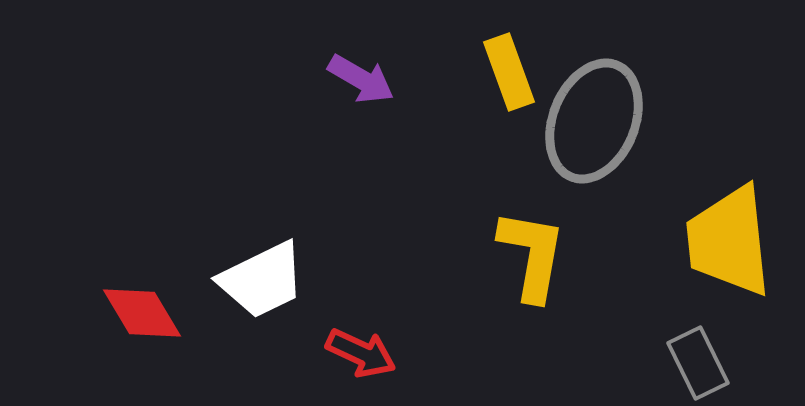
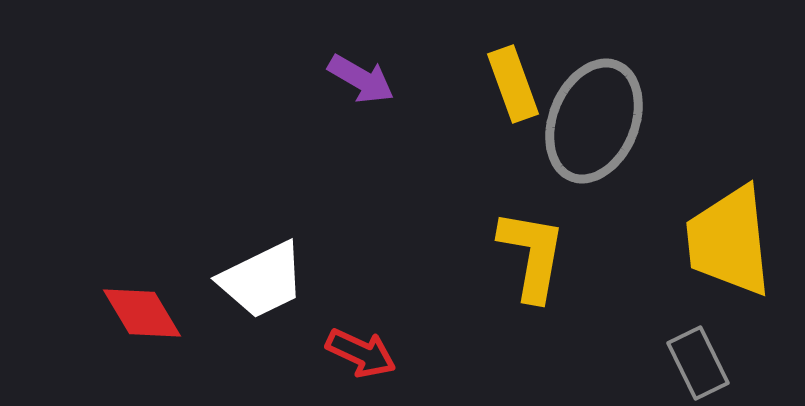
yellow rectangle: moved 4 px right, 12 px down
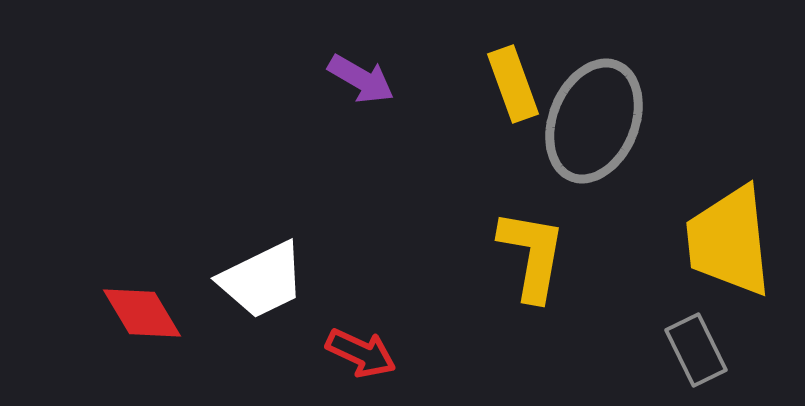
gray rectangle: moved 2 px left, 13 px up
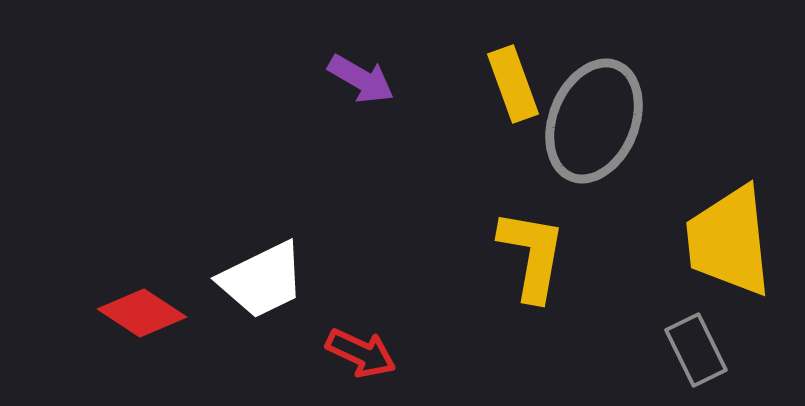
red diamond: rotated 26 degrees counterclockwise
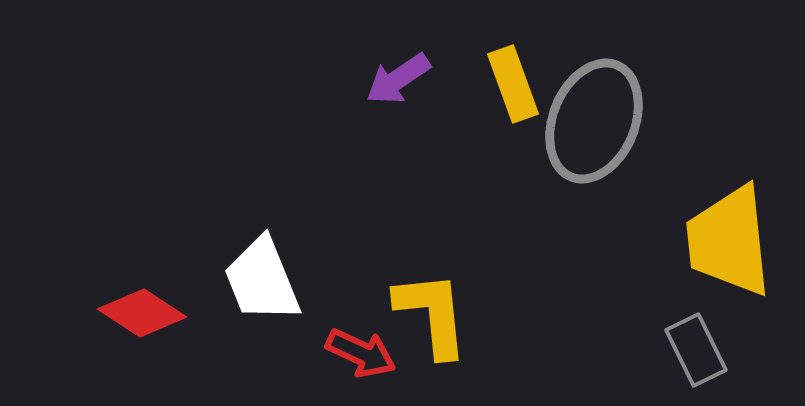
purple arrow: moved 37 px right; rotated 116 degrees clockwise
yellow L-shape: moved 100 px left, 59 px down; rotated 16 degrees counterclockwise
white trapezoid: rotated 94 degrees clockwise
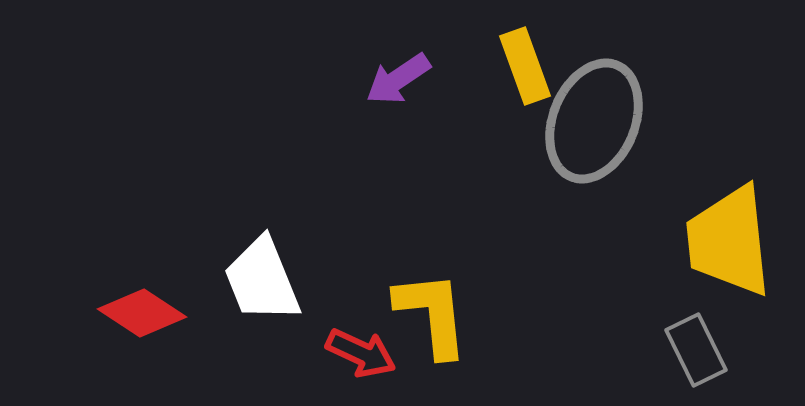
yellow rectangle: moved 12 px right, 18 px up
